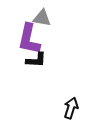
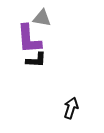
purple L-shape: rotated 16 degrees counterclockwise
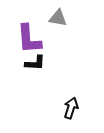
gray triangle: moved 16 px right
black L-shape: moved 1 px left, 3 px down
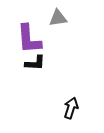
gray triangle: rotated 18 degrees counterclockwise
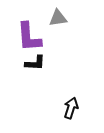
purple L-shape: moved 2 px up
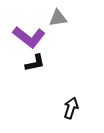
purple L-shape: rotated 48 degrees counterclockwise
black L-shape: rotated 15 degrees counterclockwise
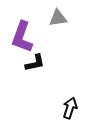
purple L-shape: moved 7 px left; rotated 72 degrees clockwise
black arrow: moved 1 px left
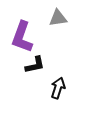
black L-shape: moved 2 px down
black arrow: moved 12 px left, 20 px up
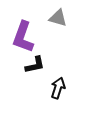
gray triangle: rotated 24 degrees clockwise
purple L-shape: moved 1 px right
